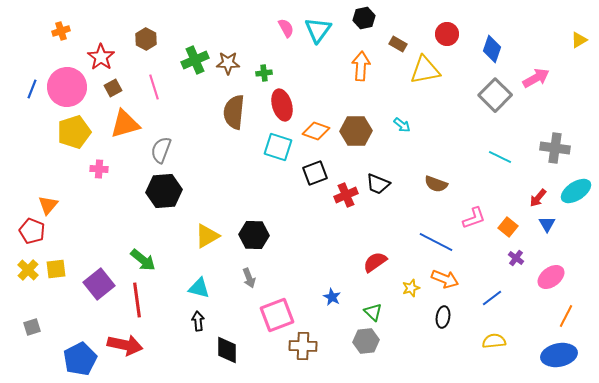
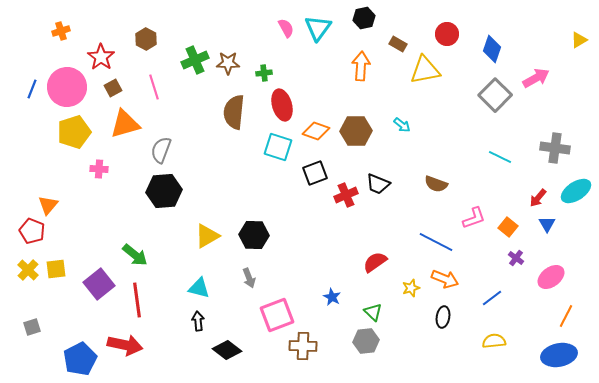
cyan triangle at (318, 30): moved 2 px up
green arrow at (143, 260): moved 8 px left, 5 px up
black diamond at (227, 350): rotated 52 degrees counterclockwise
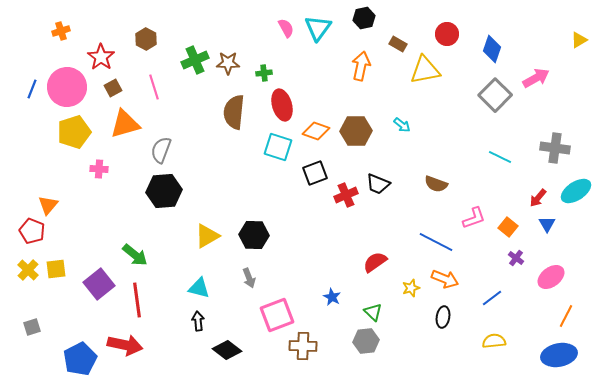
orange arrow at (361, 66): rotated 8 degrees clockwise
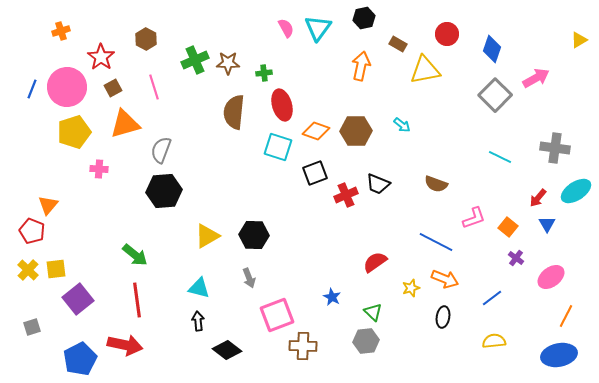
purple square at (99, 284): moved 21 px left, 15 px down
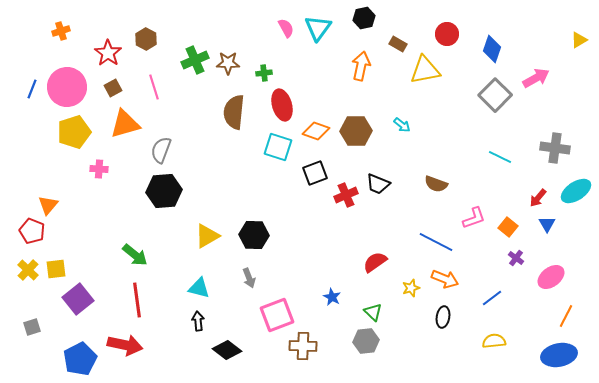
red star at (101, 57): moved 7 px right, 4 px up
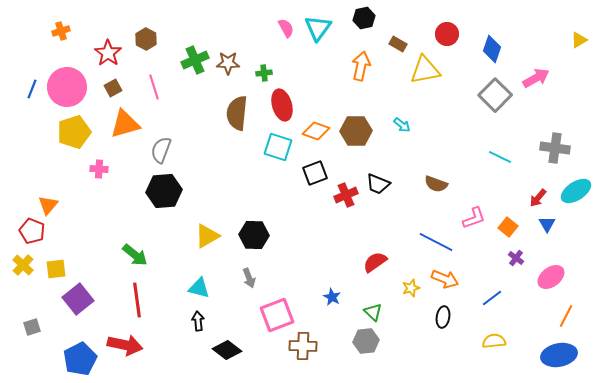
brown semicircle at (234, 112): moved 3 px right, 1 px down
yellow cross at (28, 270): moved 5 px left, 5 px up
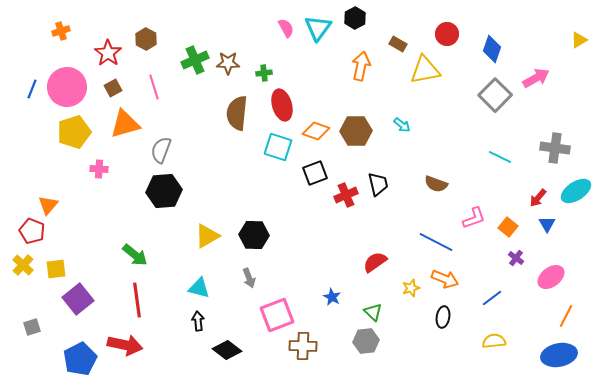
black hexagon at (364, 18): moved 9 px left; rotated 15 degrees counterclockwise
black trapezoid at (378, 184): rotated 125 degrees counterclockwise
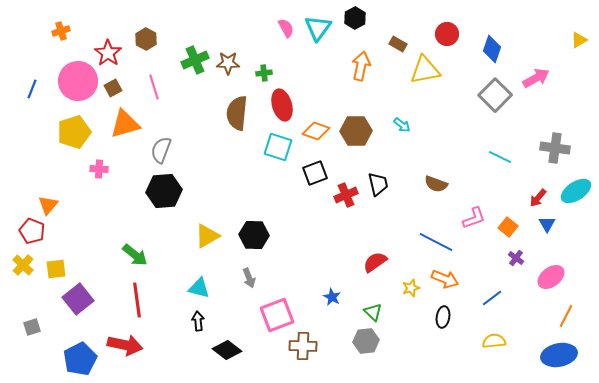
pink circle at (67, 87): moved 11 px right, 6 px up
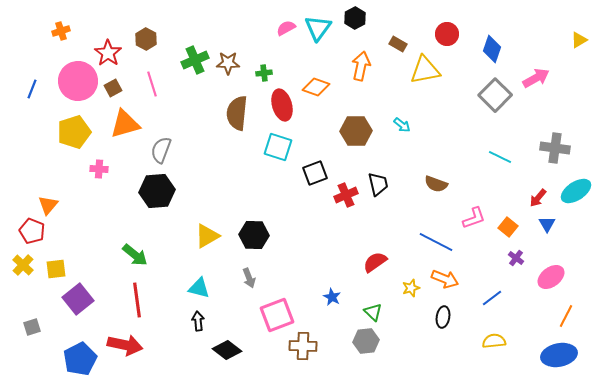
pink semicircle at (286, 28): rotated 90 degrees counterclockwise
pink line at (154, 87): moved 2 px left, 3 px up
orange diamond at (316, 131): moved 44 px up
black hexagon at (164, 191): moved 7 px left
